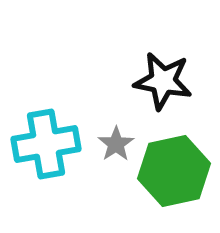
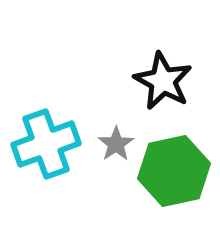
black star: rotated 18 degrees clockwise
cyan cross: rotated 10 degrees counterclockwise
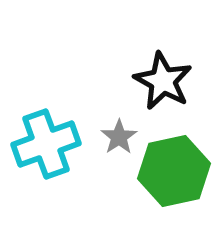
gray star: moved 3 px right, 7 px up
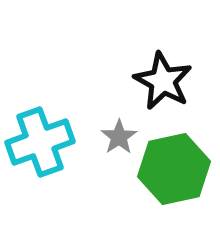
cyan cross: moved 6 px left, 2 px up
green hexagon: moved 2 px up
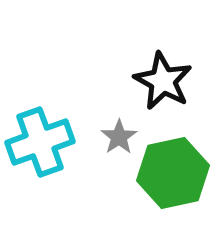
green hexagon: moved 1 px left, 4 px down
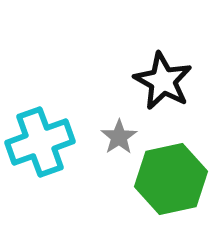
green hexagon: moved 2 px left, 6 px down
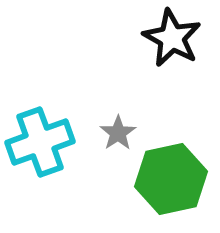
black star: moved 9 px right, 43 px up
gray star: moved 1 px left, 4 px up
